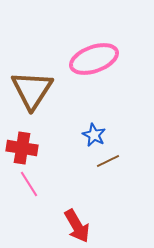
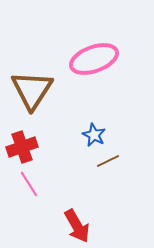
red cross: moved 1 px up; rotated 28 degrees counterclockwise
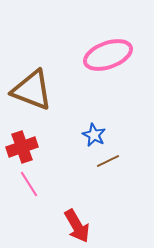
pink ellipse: moved 14 px right, 4 px up
brown triangle: rotated 42 degrees counterclockwise
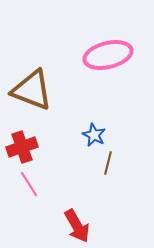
pink ellipse: rotated 6 degrees clockwise
brown line: moved 2 px down; rotated 50 degrees counterclockwise
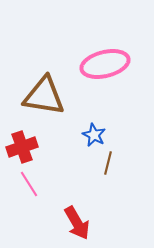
pink ellipse: moved 3 px left, 9 px down
brown triangle: moved 12 px right, 6 px down; rotated 12 degrees counterclockwise
red arrow: moved 3 px up
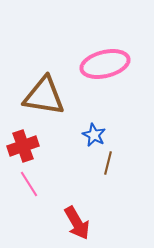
red cross: moved 1 px right, 1 px up
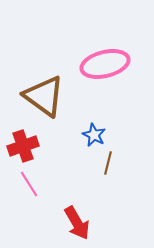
brown triangle: rotated 27 degrees clockwise
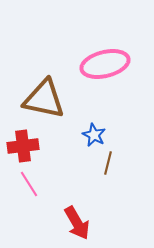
brown triangle: moved 3 px down; rotated 24 degrees counterclockwise
red cross: rotated 12 degrees clockwise
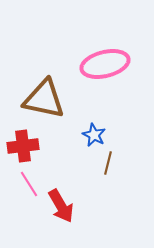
red arrow: moved 16 px left, 17 px up
